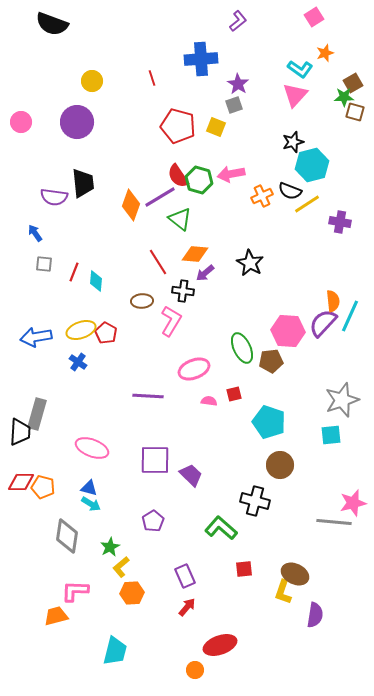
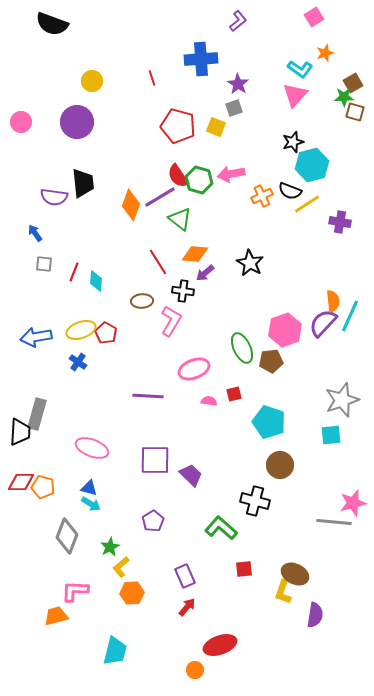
gray square at (234, 105): moved 3 px down
pink hexagon at (288, 331): moved 3 px left, 1 px up; rotated 24 degrees counterclockwise
gray diamond at (67, 536): rotated 12 degrees clockwise
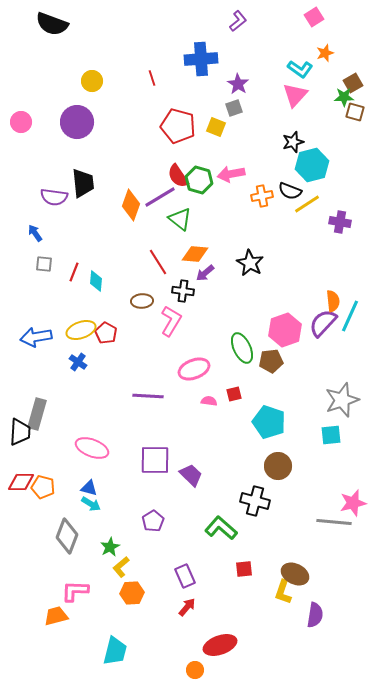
orange cross at (262, 196): rotated 15 degrees clockwise
brown circle at (280, 465): moved 2 px left, 1 px down
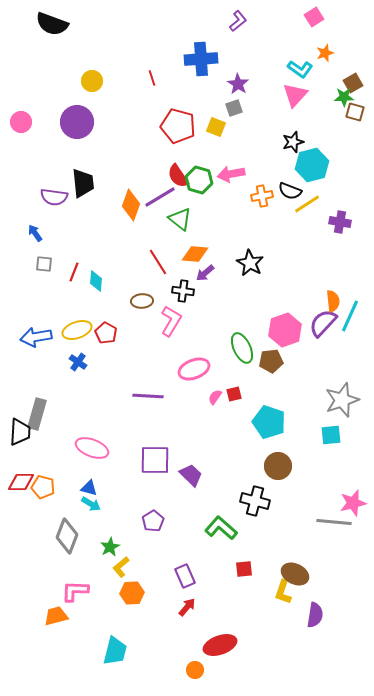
yellow ellipse at (81, 330): moved 4 px left
pink semicircle at (209, 401): moved 6 px right, 4 px up; rotated 63 degrees counterclockwise
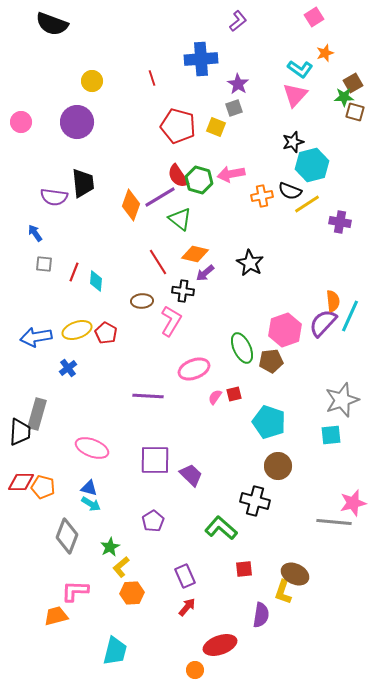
orange diamond at (195, 254): rotated 8 degrees clockwise
blue cross at (78, 362): moved 10 px left, 6 px down; rotated 18 degrees clockwise
purple semicircle at (315, 615): moved 54 px left
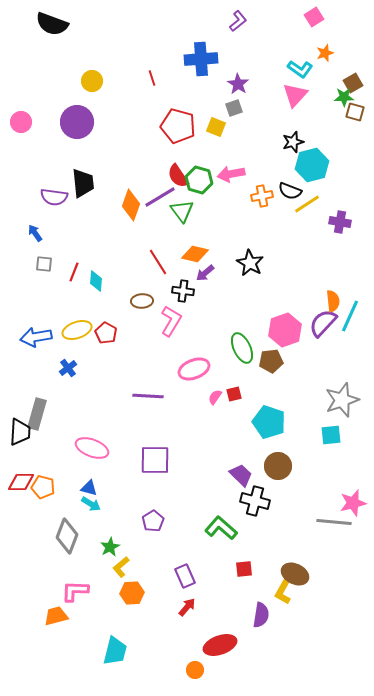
green triangle at (180, 219): moved 2 px right, 8 px up; rotated 15 degrees clockwise
purple trapezoid at (191, 475): moved 50 px right
yellow L-shape at (283, 592): rotated 10 degrees clockwise
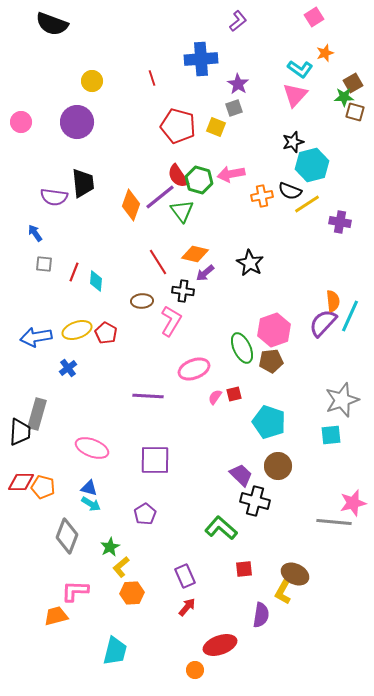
purple line at (160, 197): rotated 8 degrees counterclockwise
pink hexagon at (285, 330): moved 11 px left
purple pentagon at (153, 521): moved 8 px left, 7 px up
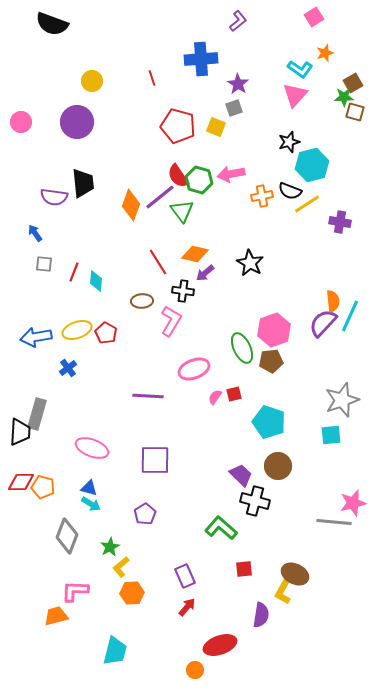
black star at (293, 142): moved 4 px left
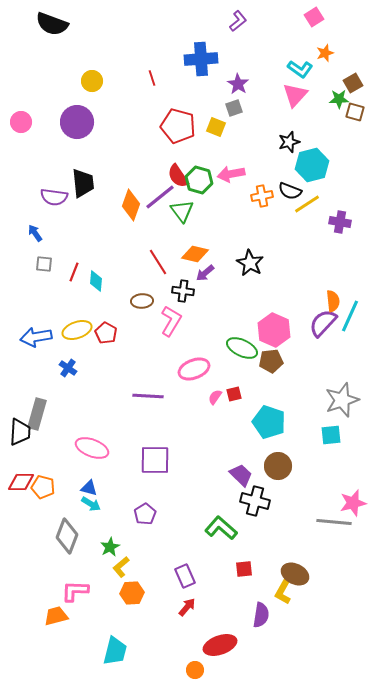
green star at (344, 97): moved 5 px left, 2 px down
pink hexagon at (274, 330): rotated 16 degrees counterclockwise
green ellipse at (242, 348): rotated 40 degrees counterclockwise
blue cross at (68, 368): rotated 18 degrees counterclockwise
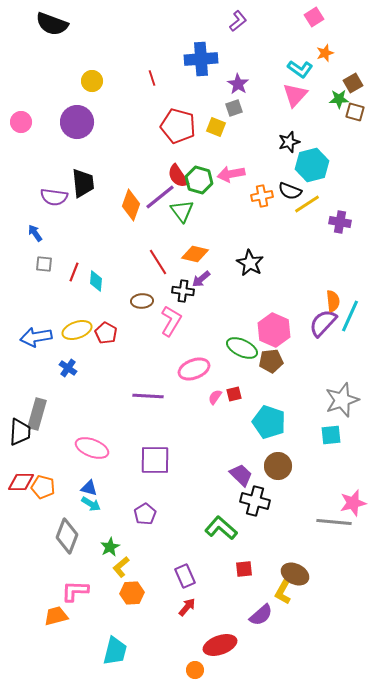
purple arrow at (205, 273): moved 4 px left, 6 px down
purple semicircle at (261, 615): rotated 40 degrees clockwise
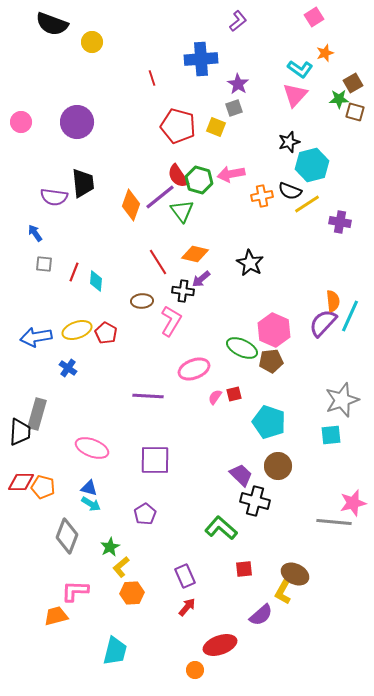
yellow circle at (92, 81): moved 39 px up
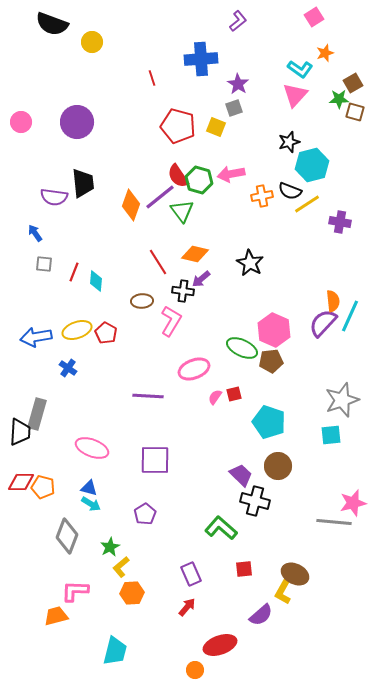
purple rectangle at (185, 576): moved 6 px right, 2 px up
